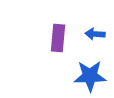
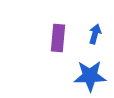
blue arrow: rotated 102 degrees clockwise
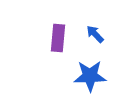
blue arrow: rotated 60 degrees counterclockwise
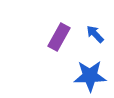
purple rectangle: moved 1 px right, 1 px up; rotated 24 degrees clockwise
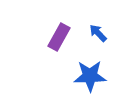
blue arrow: moved 3 px right, 1 px up
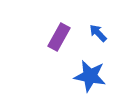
blue star: rotated 12 degrees clockwise
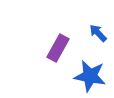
purple rectangle: moved 1 px left, 11 px down
